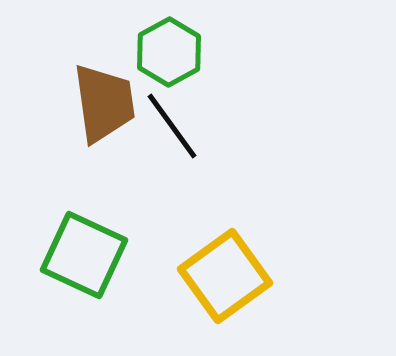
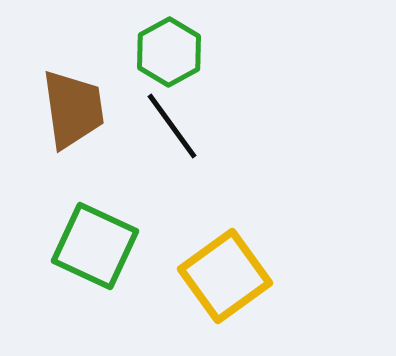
brown trapezoid: moved 31 px left, 6 px down
green square: moved 11 px right, 9 px up
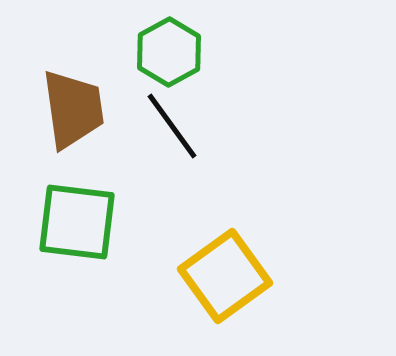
green square: moved 18 px left, 24 px up; rotated 18 degrees counterclockwise
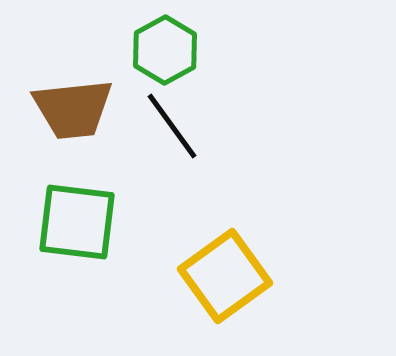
green hexagon: moved 4 px left, 2 px up
brown trapezoid: rotated 92 degrees clockwise
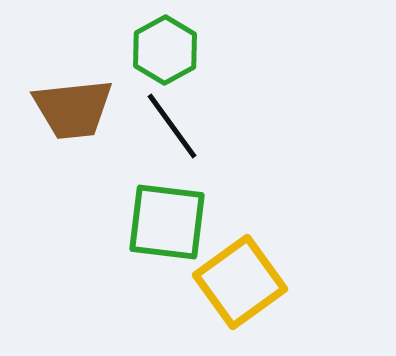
green square: moved 90 px right
yellow square: moved 15 px right, 6 px down
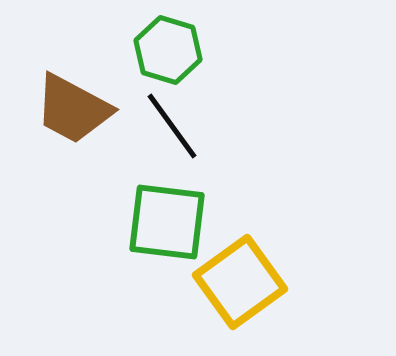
green hexagon: moved 3 px right; rotated 14 degrees counterclockwise
brown trapezoid: rotated 34 degrees clockwise
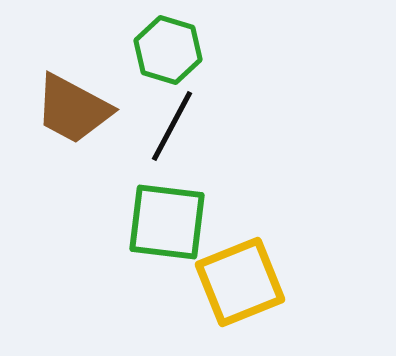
black line: rotated 64 degrees clockwise
yellow square: rotated 14 degrees clockwise
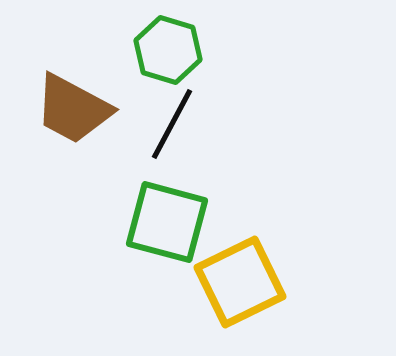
black line: moved 2 px up
green square: rotated 8 degrees clockwise
yellow square: rotated 4 degrees counterclockwise
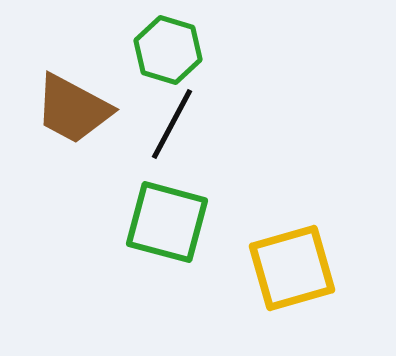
yellow square: moved 52 px right, 14 px up; rotated 10 degrees clockwise
